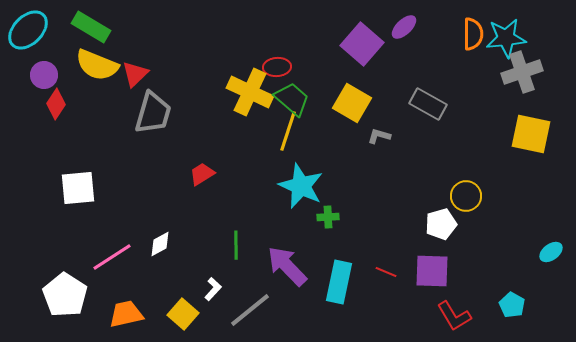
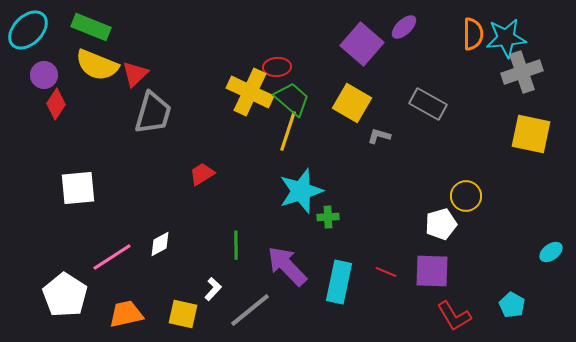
green rectangle at (91, 27): rotated 9 degrees counterclockwise
cyan star at (301, 186): moved 5 px down; rotated 30 degrees clockwise
yellow square at (183, 314): rotated 28 degrees counterclockwise
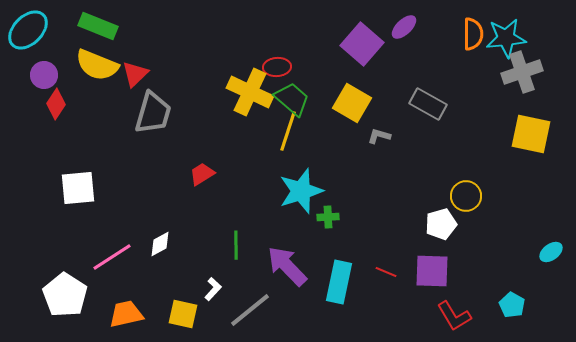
green rectangle at (91, 27): moved 7 px right, 1 px up
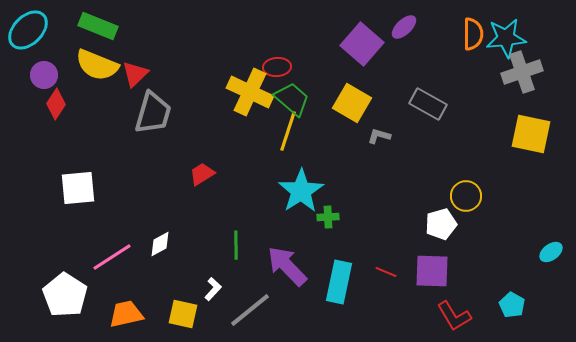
cyan star at (301, 191): rotated 15 degrees counterclockwise
